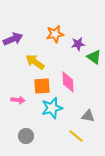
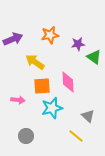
orange star: moved 5 px left, 1 px down
gray triangle: rotated 32 degrees clockwise
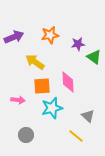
purple arrow: moved 1 px right, 2 px up
gray circle: moved 1 px up
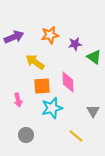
purple star: moved 3 px left
pink arrow: rotated 72 degrees clockwise
gray triangle: moved 5 px right, 5 px up; rotated 16 degrees clockwise
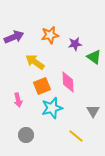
orange square: rotated 18 degrees counterclockwise
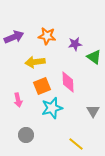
orange star: moved 3 px left, 1 px down; rotated 18 degrees clockwise
yellow arrow: rotated 42 degrees counterclockwise
yellow line: moved 8 px down
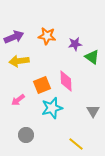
green triangle: moved 2 px left
yellow arrow: moved 16 px left, 1 px up
pink diamond: moved 2 px left, 1 px up
orange square: moved 1 px up
pink arrow: rotated 64 degrees clockwise
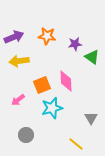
gray triangle: moved 2 px left, 7 px down
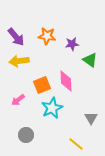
purple arrow: moved 2 px right; rotated 72 degrees clockwise
purple star: moved 3 px left
green triangle: moved 2 px left, 3 px down
cyan star: rotated 10 degrees counterclockwise
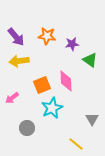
pink arrow: moved 6 px left, 2 px up
gray triangle: moved 1 px right, 1 px down
gray circle: moved 1 px right, 7 px up
